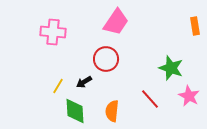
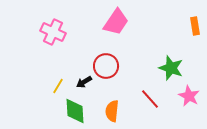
pink cross: rotated 20 degrees clockwise
red circle: moved 7 px down
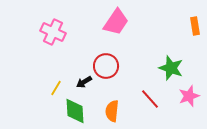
yellow line: moved 2 px left, 2 px down
pink star: rotated 25 degrees clockwise
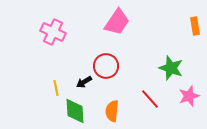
pink trapezoid: moved 1 px right
yellow line: rotated 42 degrees counterclockwise
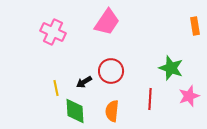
pink trapezoid: moved 10 px left
red circle: moved 5 px right, 5 px down
red line: rotated 45 degrees clockwise
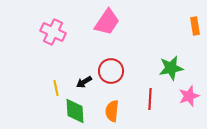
green star: rotated 30 degrees counterclockwise
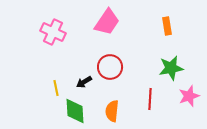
orange rectangle: moved 28 px left
red circle: moved 1 px left, 4 px up
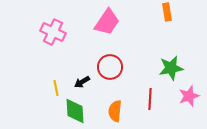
orange rectangle: moved 14 px up
black arrow: moved 2 px left
orange semicircle: moved 3 px right
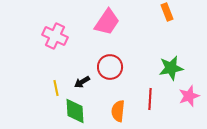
orange rectangle: rotated 12 degrees counterclockwise
pink cross: moved 2 px right, 4 px down
orange semicircle: moved 3 px right
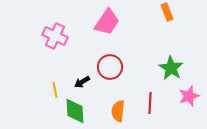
green star: rotated 30 degrees counterclockwise
yellow line: moved 1 px left, 2 px down
red line: moved 4 px down
